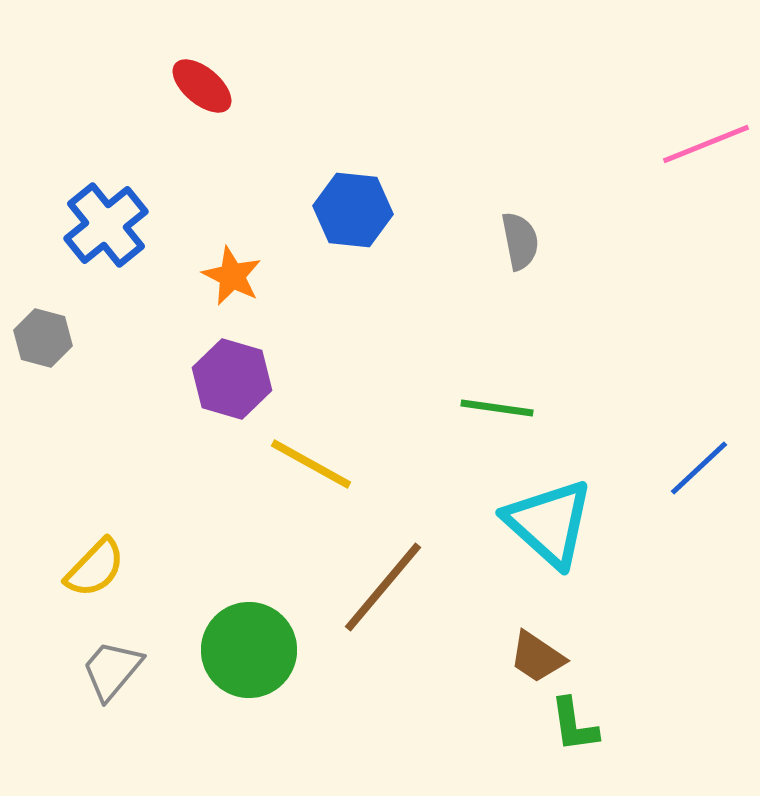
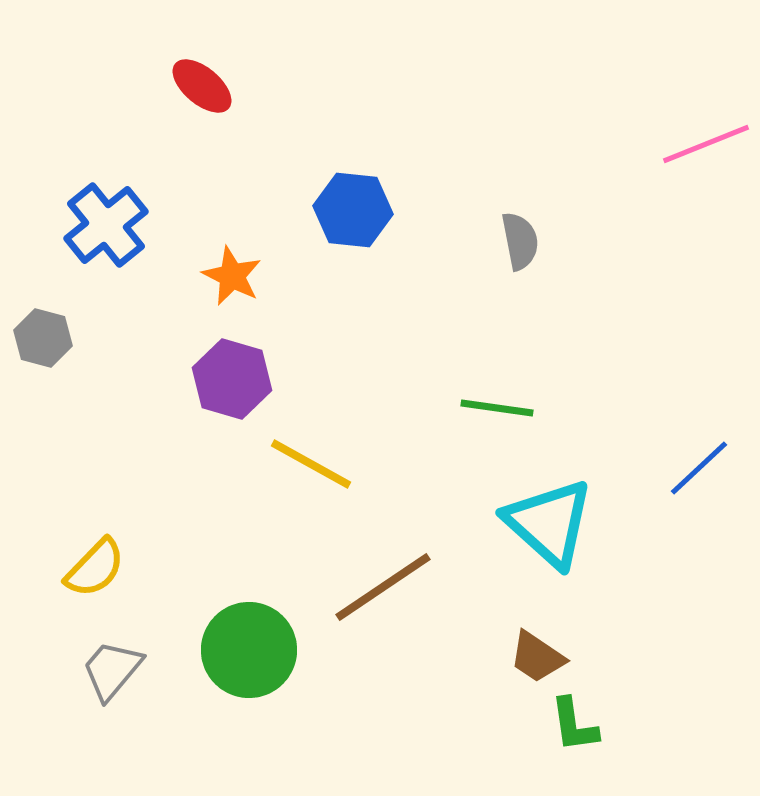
brown line: rotated 16 degrees clockwise
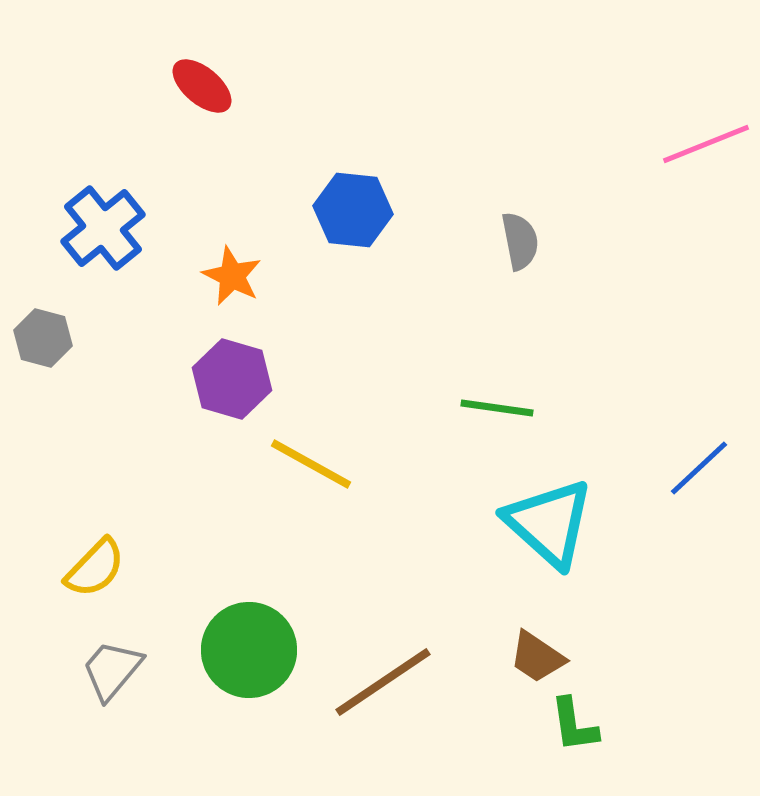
blue cross: moved 3 px left, 3 px down
brown line: moved 95 px down
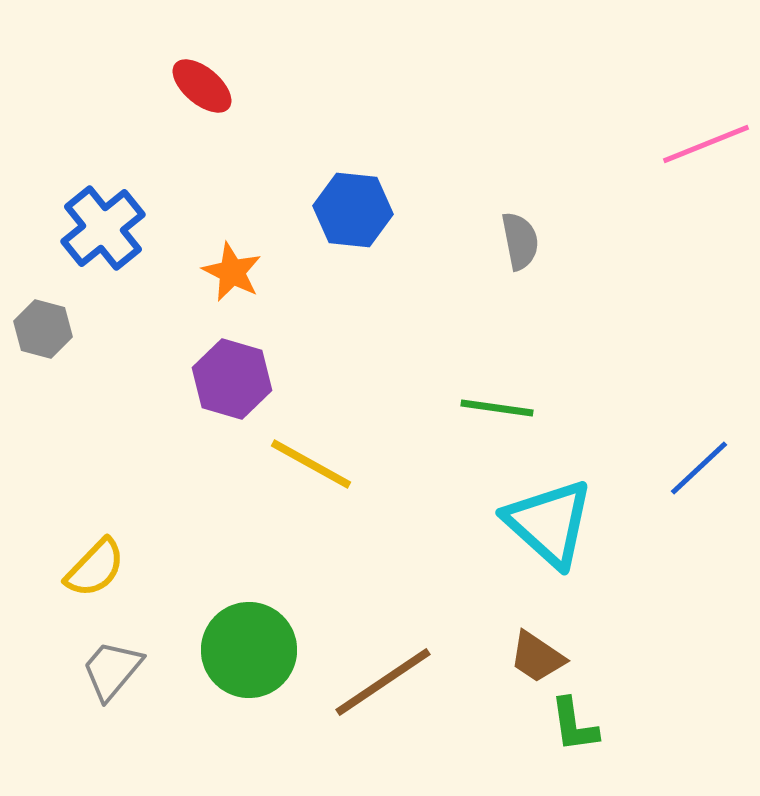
orange star: moved 4 px up
gray hexagon: moved 9 px up
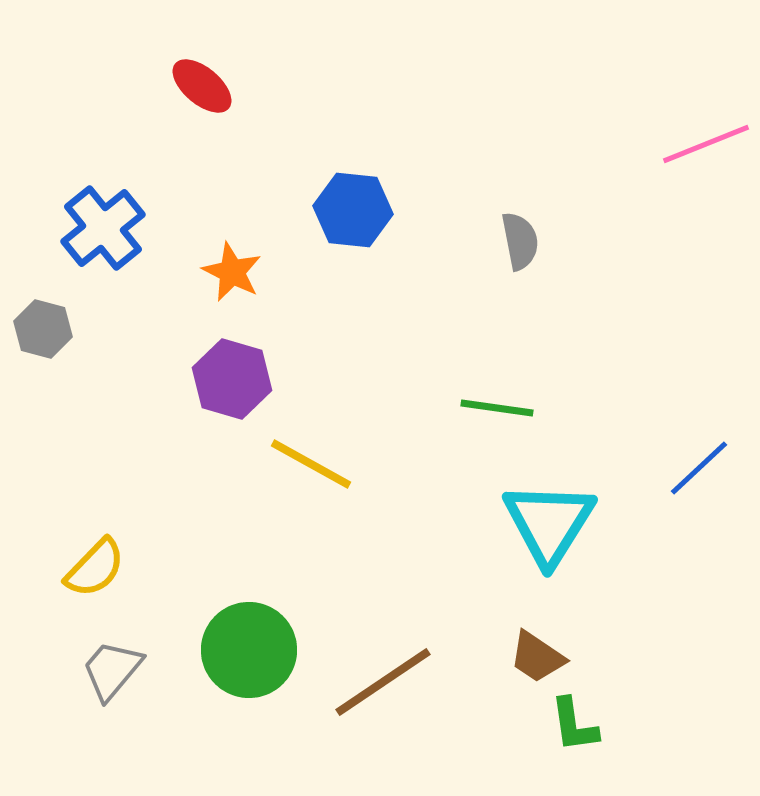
cyan triangle: rotated 20 degrees clockwise
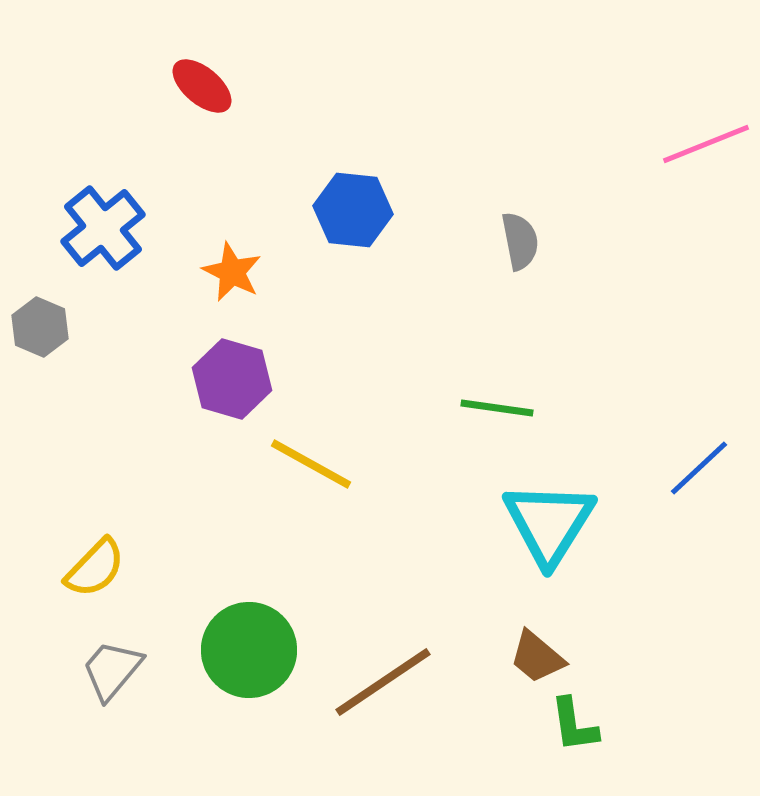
gray hexagon: moved 3 px left, 2 px up; rotated 8 degrees clockwise
brown trapezoid: rotated 6 degrees clockwise
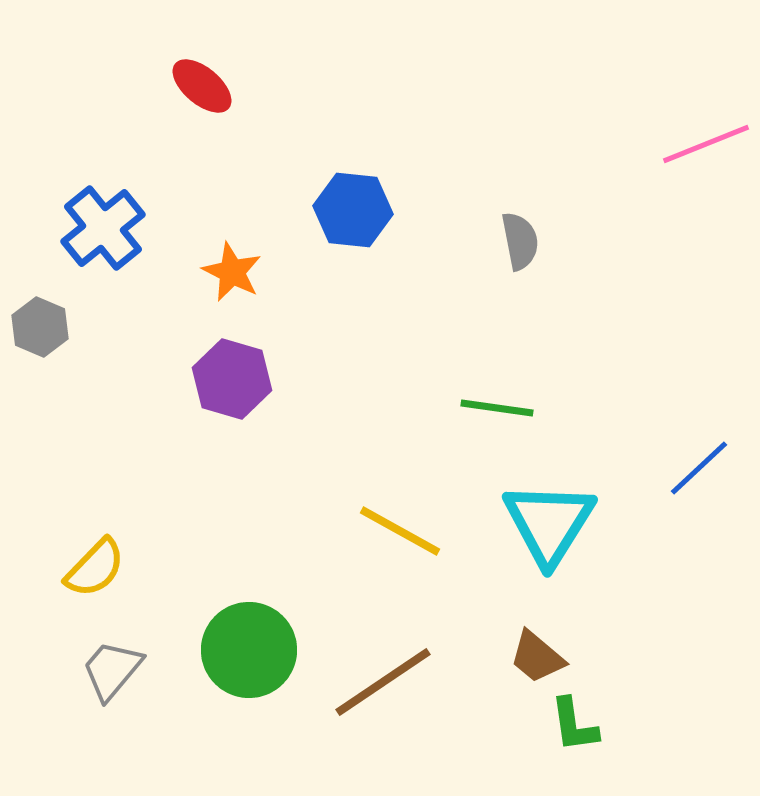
yellow line: moved 89 px right, 67 px down
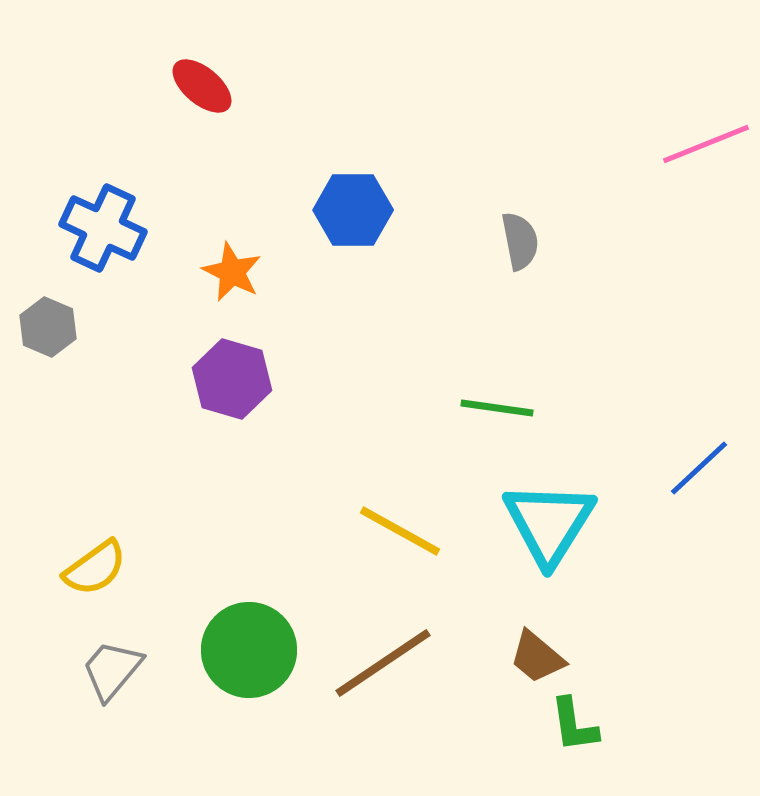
blue hexagon: rotated 6 degrees counterclockwise
blue cross: rotated 26 degrees counterclockwise
gray hexagon: moved 8 px right
yellow semicircle: rotated 10 degrees clockwise
brown line: moved 19 px up
